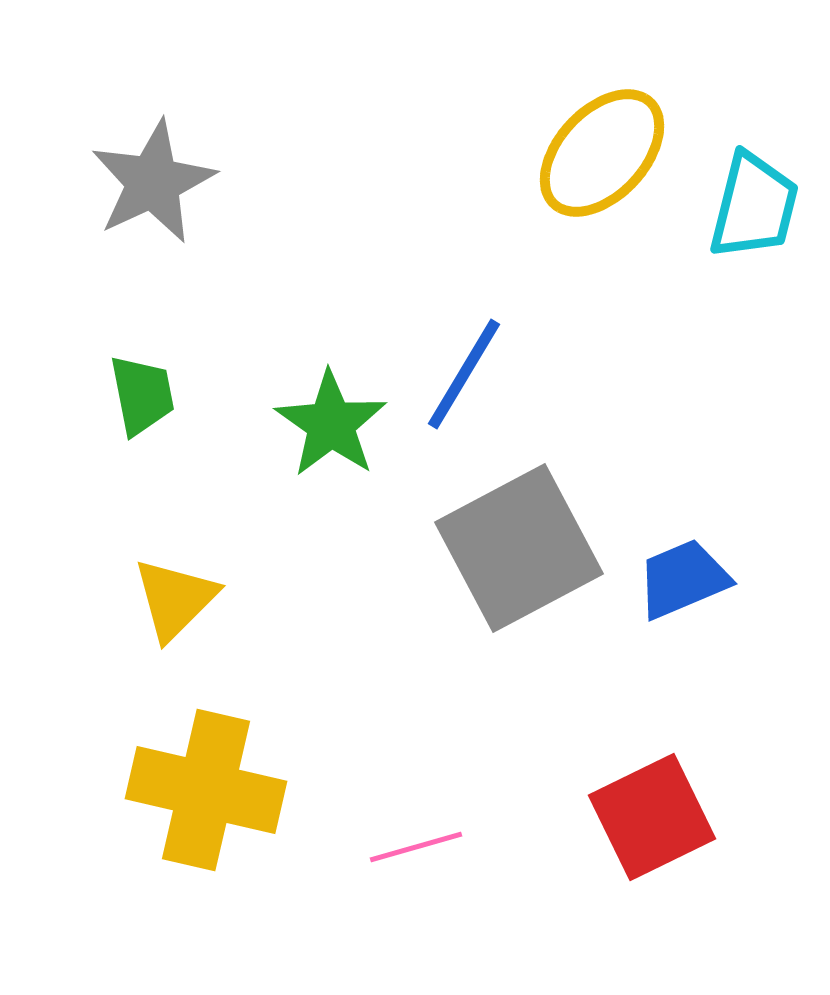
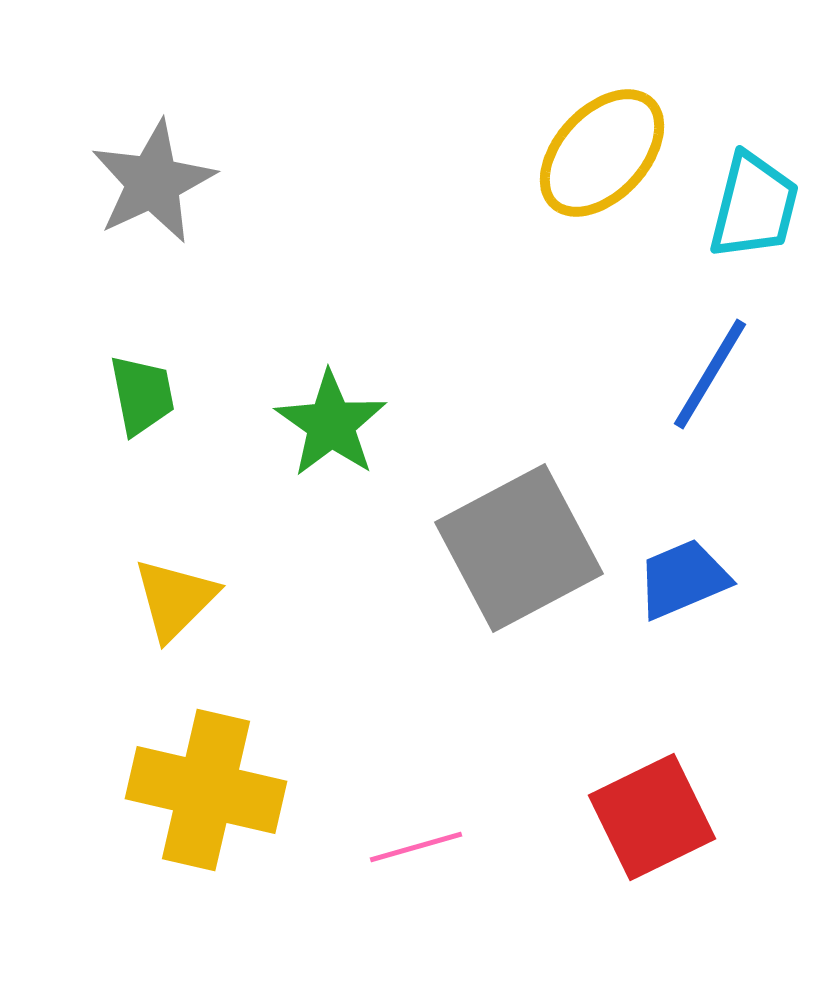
blue line: moved 246 px right
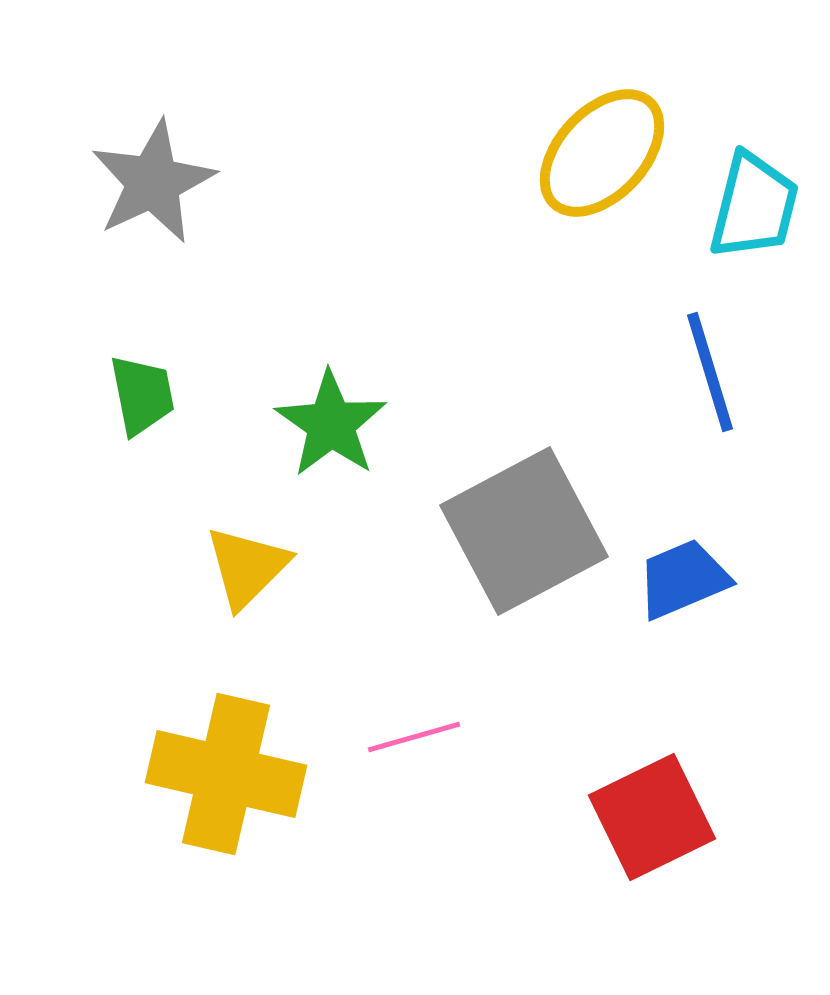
blue line: moved 2 px up; rotated 48 degrees counterclockwise
gray square: moved 5 px right, 17 px up
yellow triangle: moved 72 px right, 32 px up
yellow cross: moved 20 px right, 16 px up
pink line: moved 2 px left, 110 px up
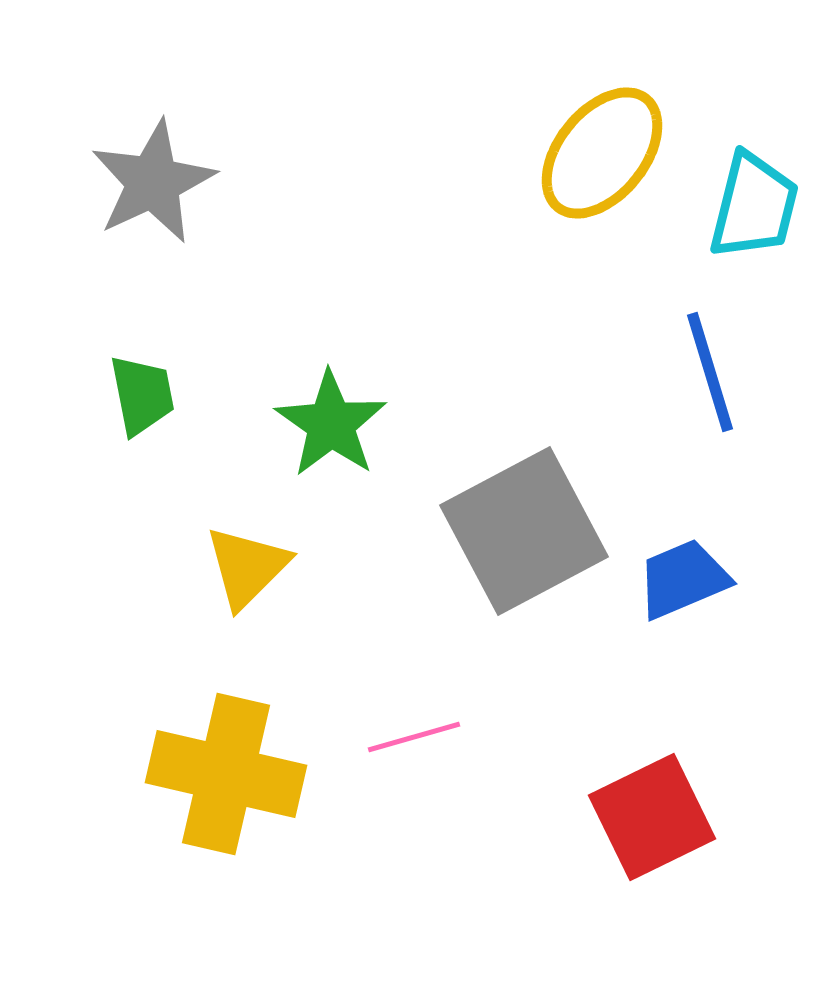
yellow ellipse: rotated 4 degrees counterclockwise
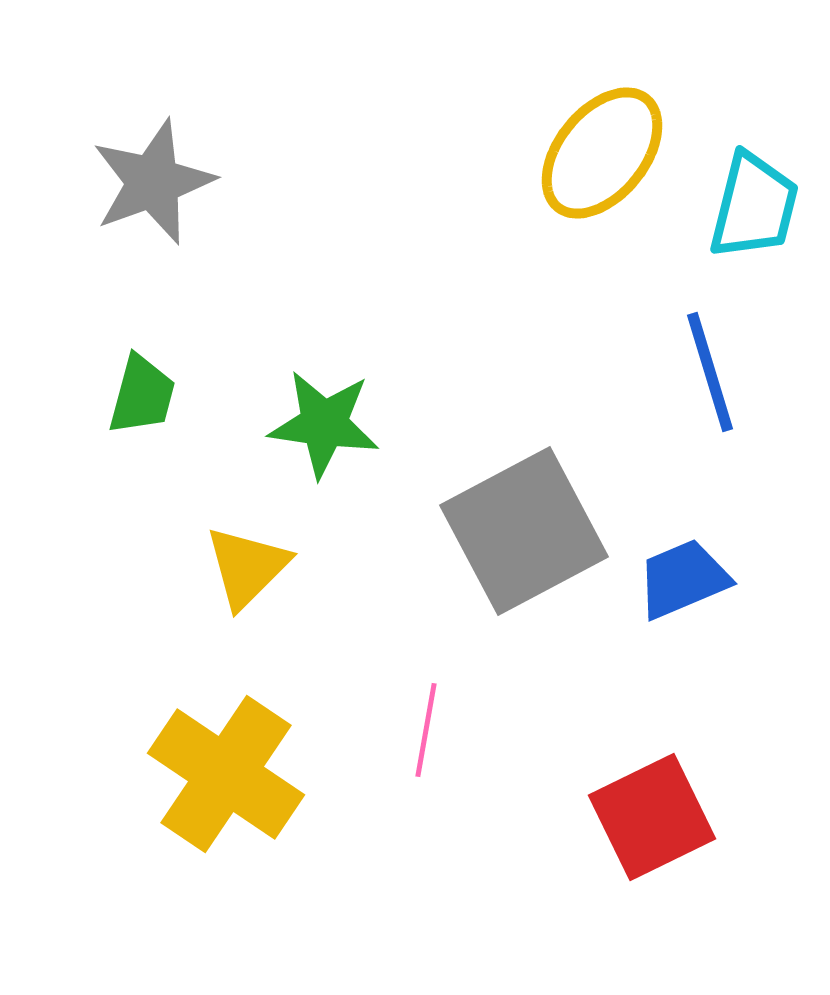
gray star: rotated 5 degrees clockwise
green trapezoid: rotated 26 degrees clockwise
green star: moved 7 px left; rotated 27 degrees counterclockwise
pink line: moved 12 px right, 7 px up; rotated 64 degrees counterclockwise
yellow cross: rotated 21 degrees clockwise
